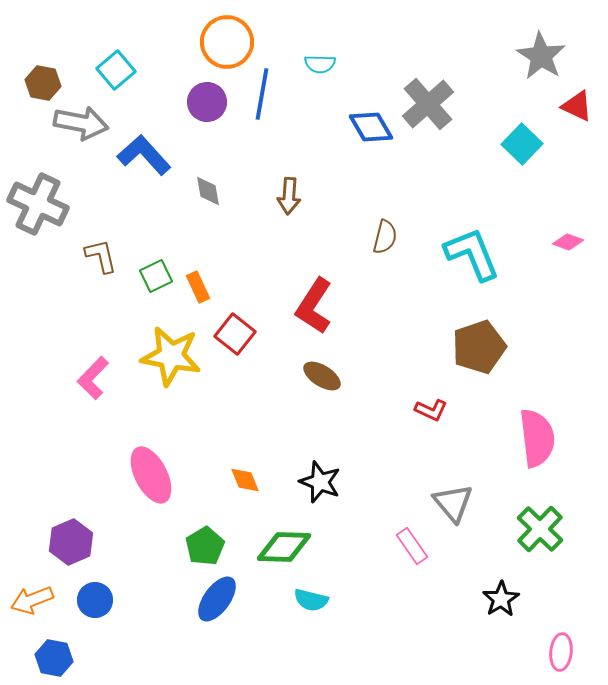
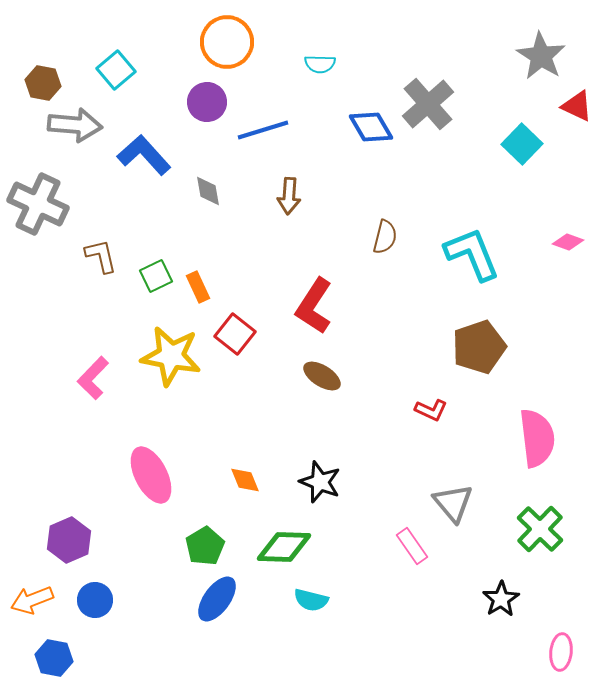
blue line at (262, 94): moved 1 px right, 36 px down; rotated 63 degrees clockwise
gray arrow at (81, 123): moved 6 px left, 2 px down; rotated 6 degrees counterclockwise
purple hexagon at (71, 542): moved 2 px left, 2 px up
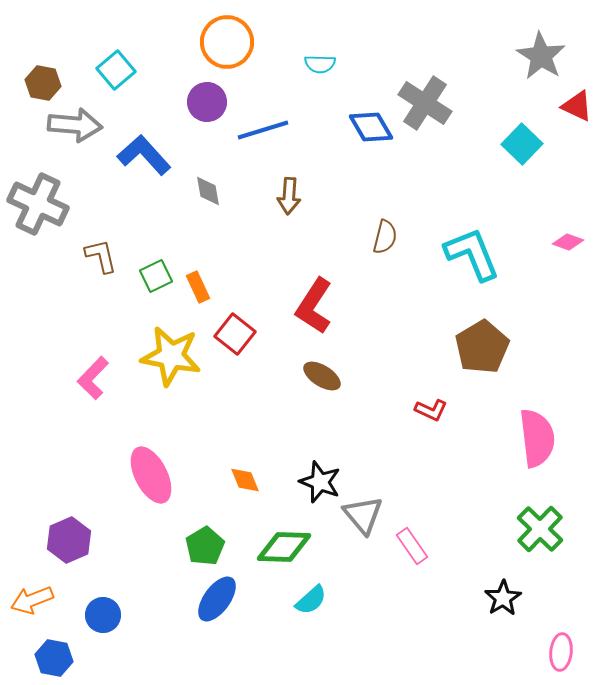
gray cross at (428, 104): moved 3 px left, 1 px up; rotated 16 degrees counterclockwise
brown pentagon at (479, 347): moved 3 px right; rotated 12 degrees counterclockwise
gray triangle at (453, 503): moved 90 px left, 12 px down
black star at (501, 599): moved 2 px right, 1 px up
blue circle at (95, 600): moved 8 px right, 15 px down
cyan semicircle at (311, 600): rotated 56 degrees counterclockwise
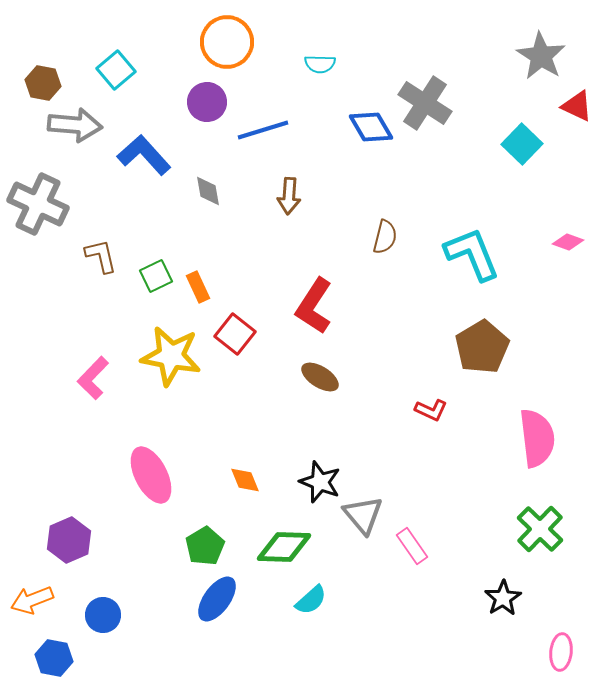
brown ellipse at (322, 376): moved 2 px left, 1 px down
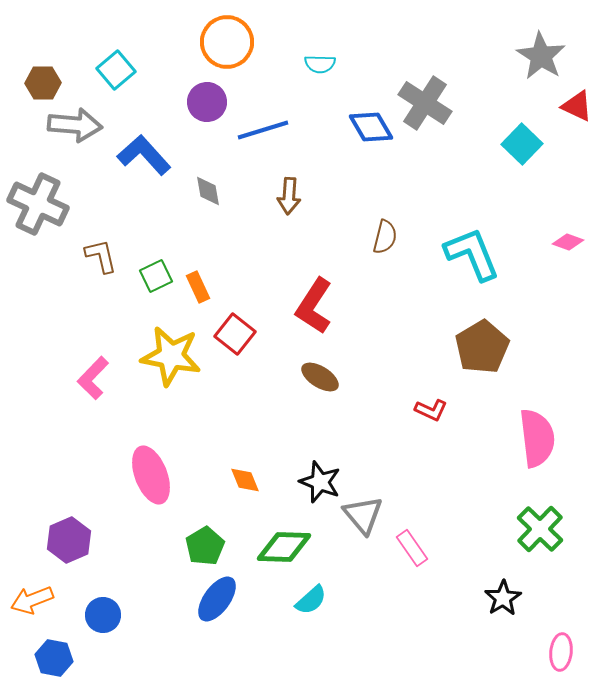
brown hexagon at (43, 83): rotated 12 degrees counterclockwise
pink ellipse at (151, 475): rotated 6 degrees clockwise
pink rectangle at (412, 546): moved 2 px down
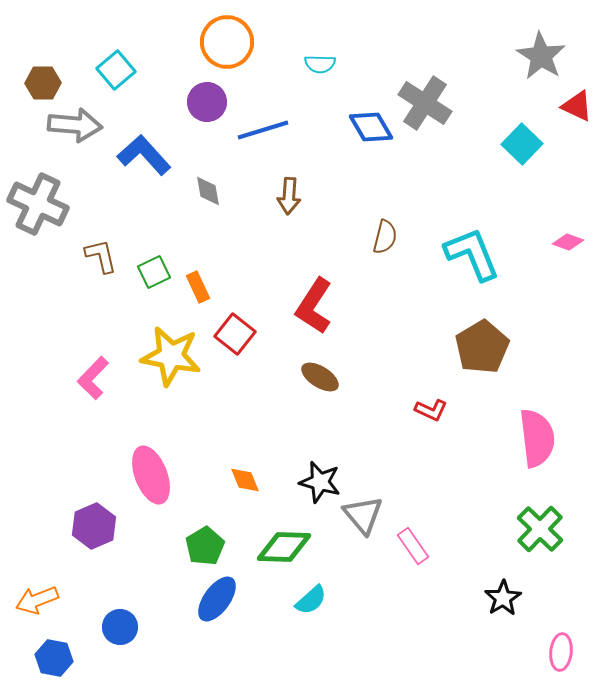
green square at (156, 276): moved 2 px left, 4 px up
black star at (320, 482): rotated 6 degrees counterclockwise
purple hexagon at (69, 540): moved 25 px right, 14 px up
pink rectangle at (412, 548): moved 1 px right, 2 px up
orange arrow at (32, 600): moved 5 px right
blue circle at (103, 615): moved 17 px right, 12 px down
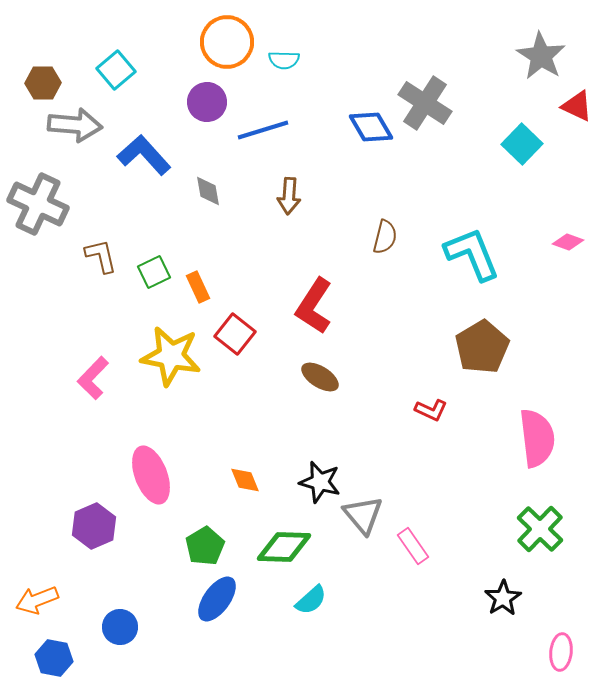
cyan semicircle at (320, 64): moved 36 px left, 4 px up
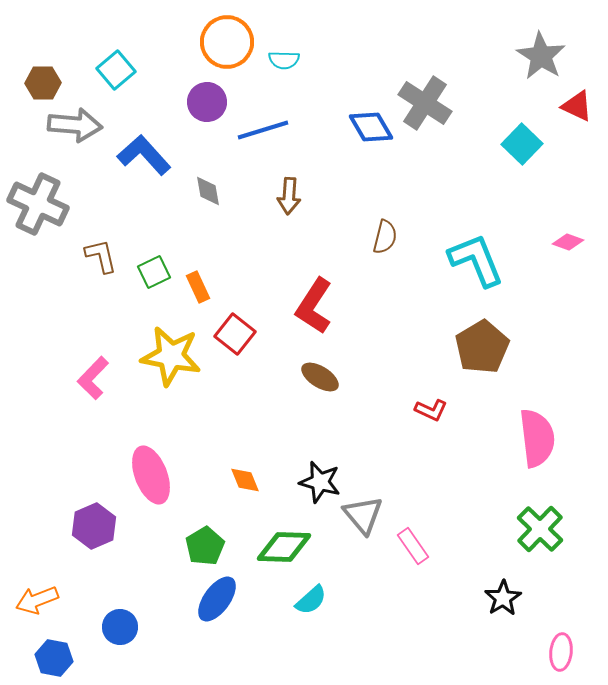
cyan L-shape at (472, 254): moved 4 px right, 6 px down
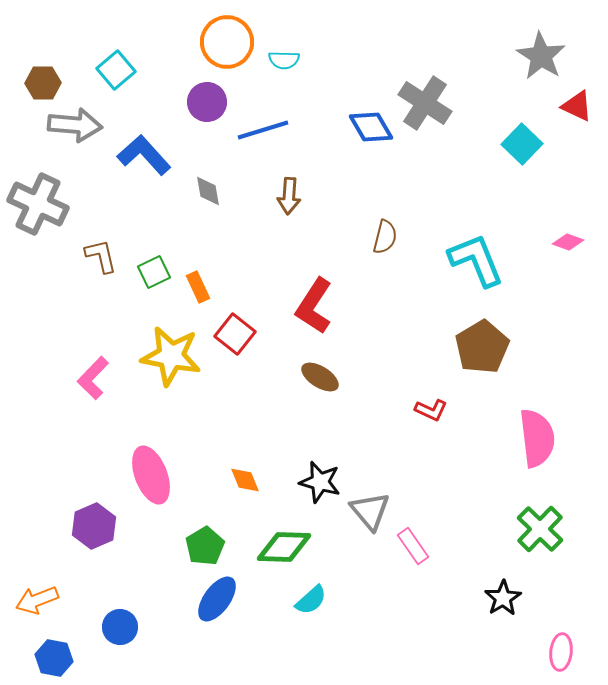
gray triangle at (363, 515): moved 7 px right, 4 px up
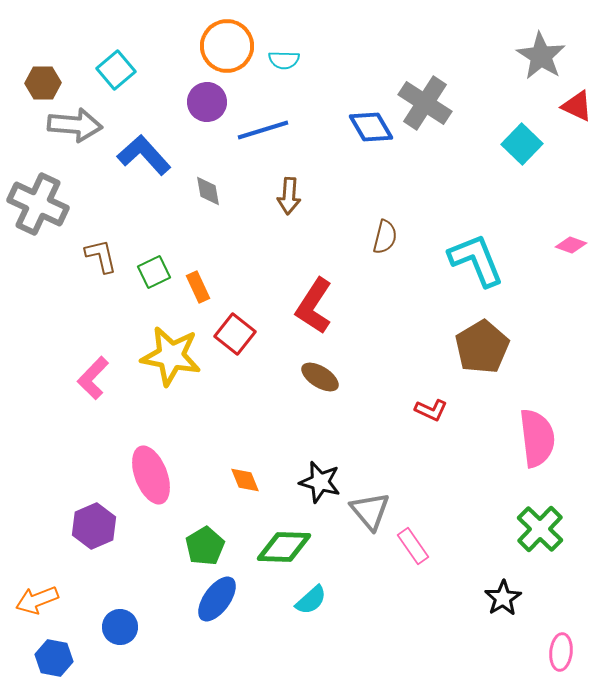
orange circle at (227, 42): moved 4 px down
pink diamond at (568, 242): moved 3 px right, 3 px down
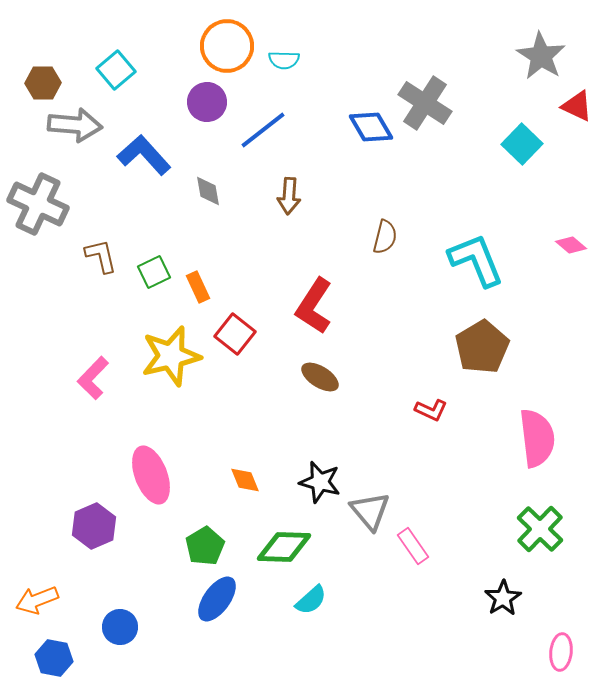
blue line at (263, 130): rotated 21 degrees counterclockwise
pink diamond at (571, 245): rotated 20 degrees clockwise
yellow star at (171, 356): rotated 24 degrees counterclockwise
